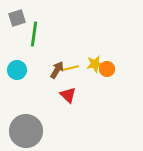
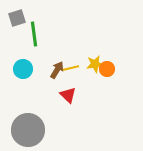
green line: rotated 15 degrees counterclockwise
cyan circle: moved 6 px right, 1 px up
gray circle: moved 2 px right, 1 px up
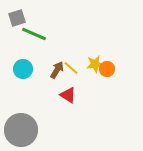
green line: rotated 60 degrees counterclockwise
yellow line: rotated 56 degrees clockwise
red triangle: rotated 12 degrees counterclockwise
gray circle: moved 7 px left
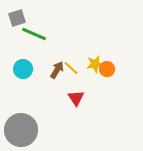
red triangle: moved 8 px right, 3 px down; rotated 24 degrees clockwise
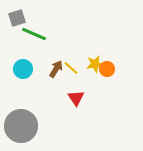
brown arrow: moved 1 px left, 1 px up
gray circle: moved 4 px up
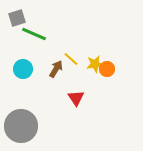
yellow line: moved 9 px up
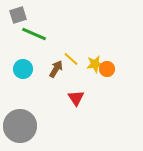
gray square: moved 1 px right, 3 px up
gray circle: moved 1 px left
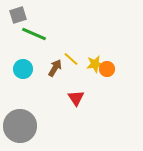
brown arrow: moved 1 px left, 1 px up
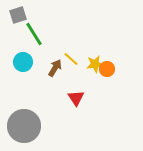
green line: rotated 35 degrees clockwise
cyan circle: moved 7 px up
gray circle: moved 4 px right
